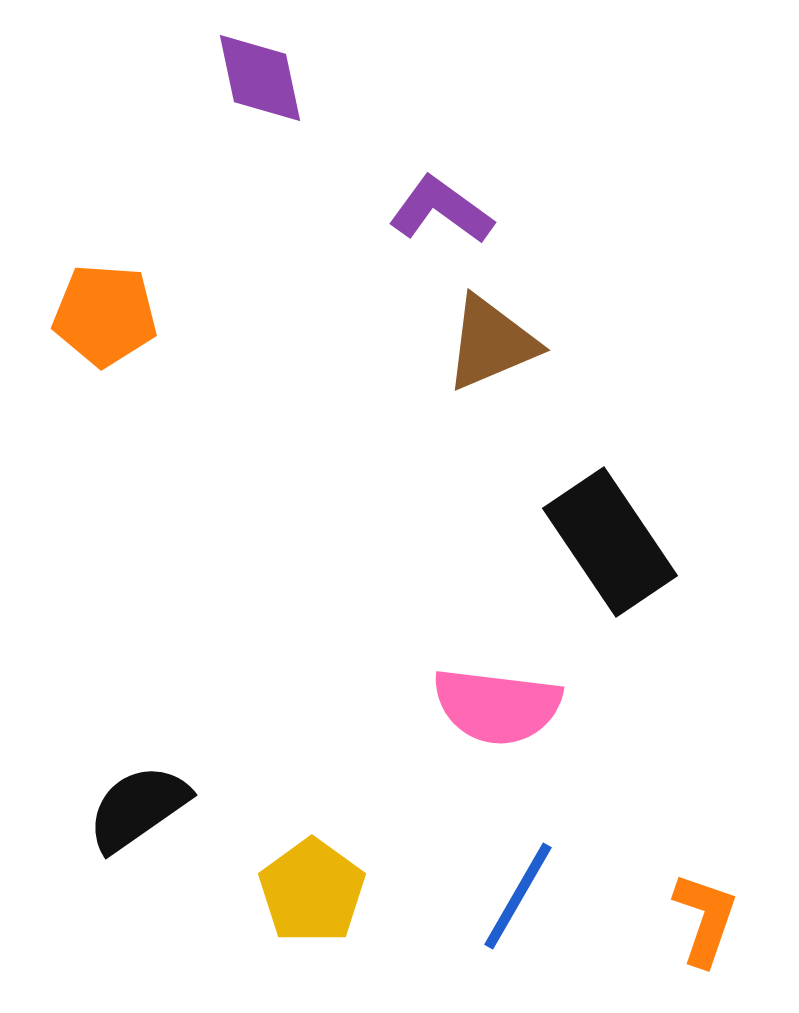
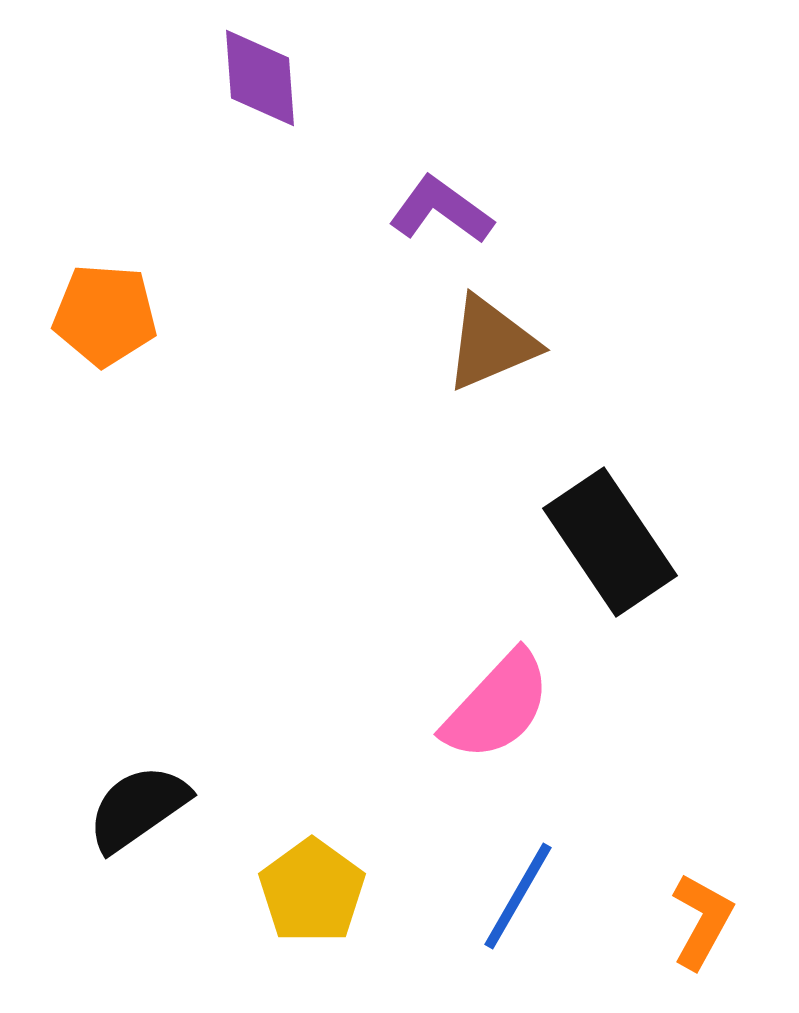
purple diamond: rotated 8 degrees clockwise
pink semicircle: rotated 54 degrees counterclockwise
orange L-shape: moved 3 px left, 2 px down; rotated 10 degrees clockwise
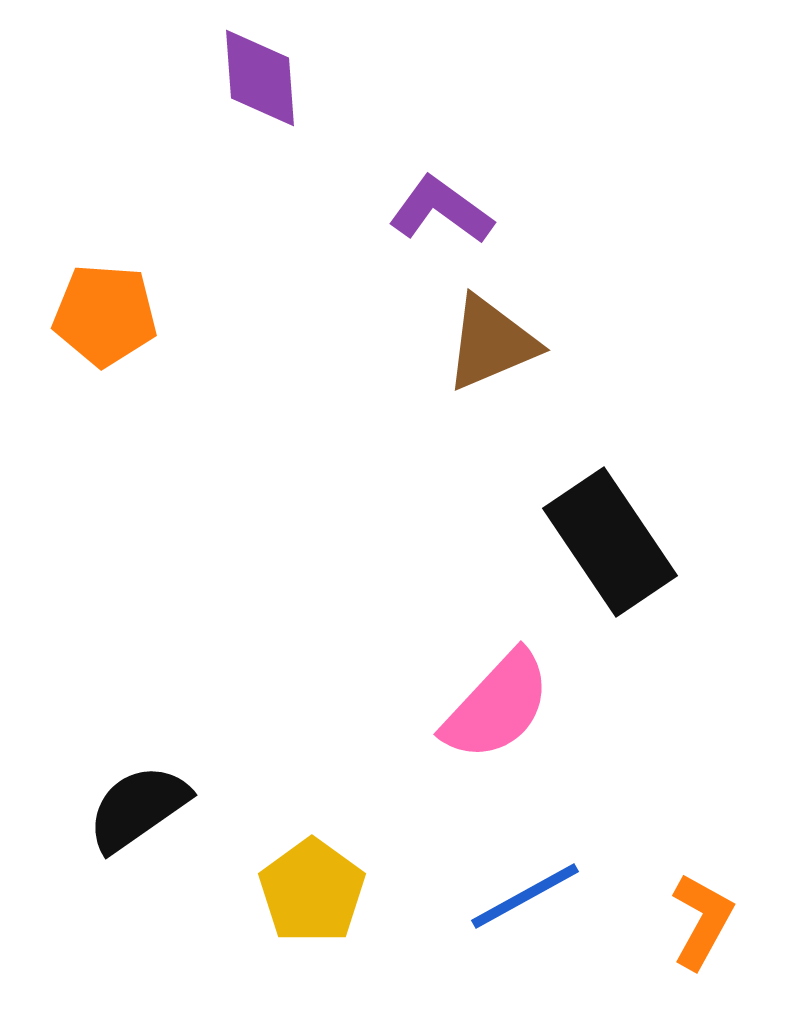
blue line: moved 7 px right; rotated 31 degrees clockwise
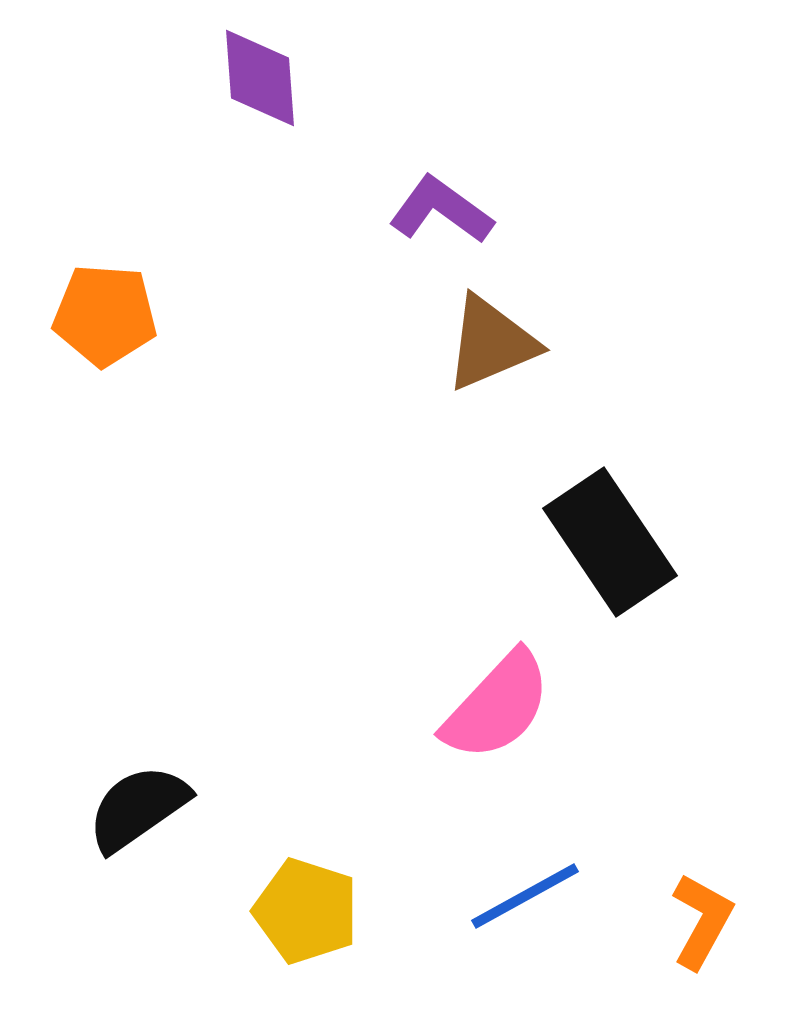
yellow pentagon: moved 6 px left, 20 px down; rotated 18 degrees counterclockwise
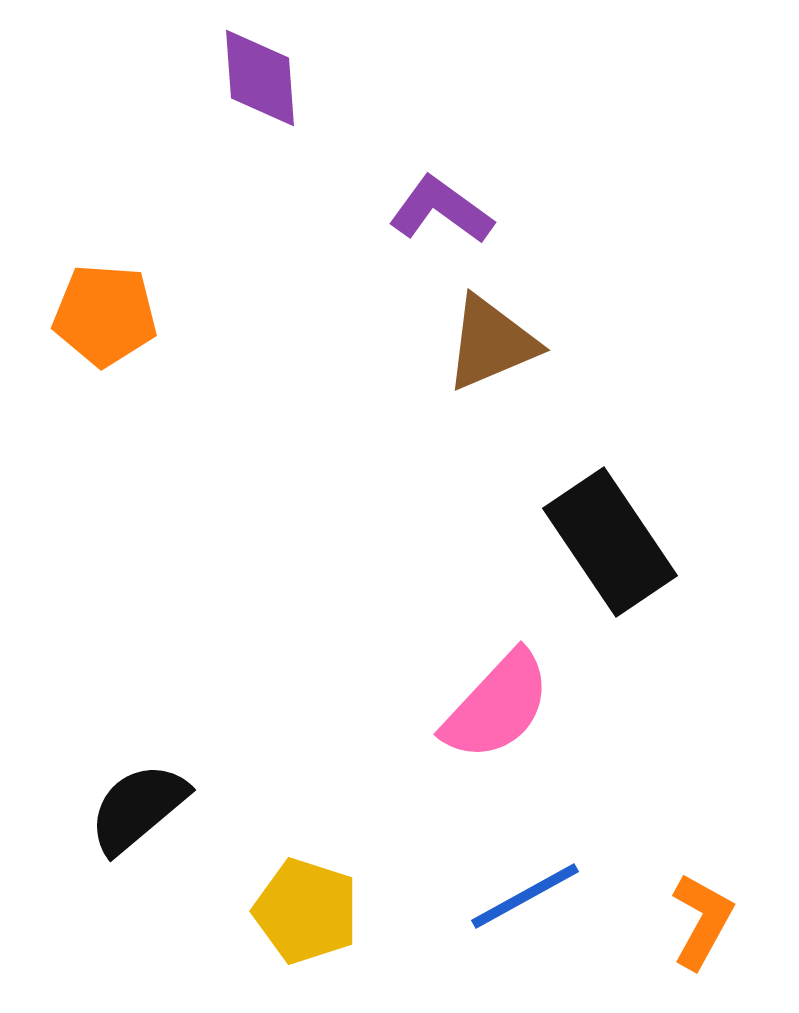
black semicircle: rotated 5 degrees counterclockwise
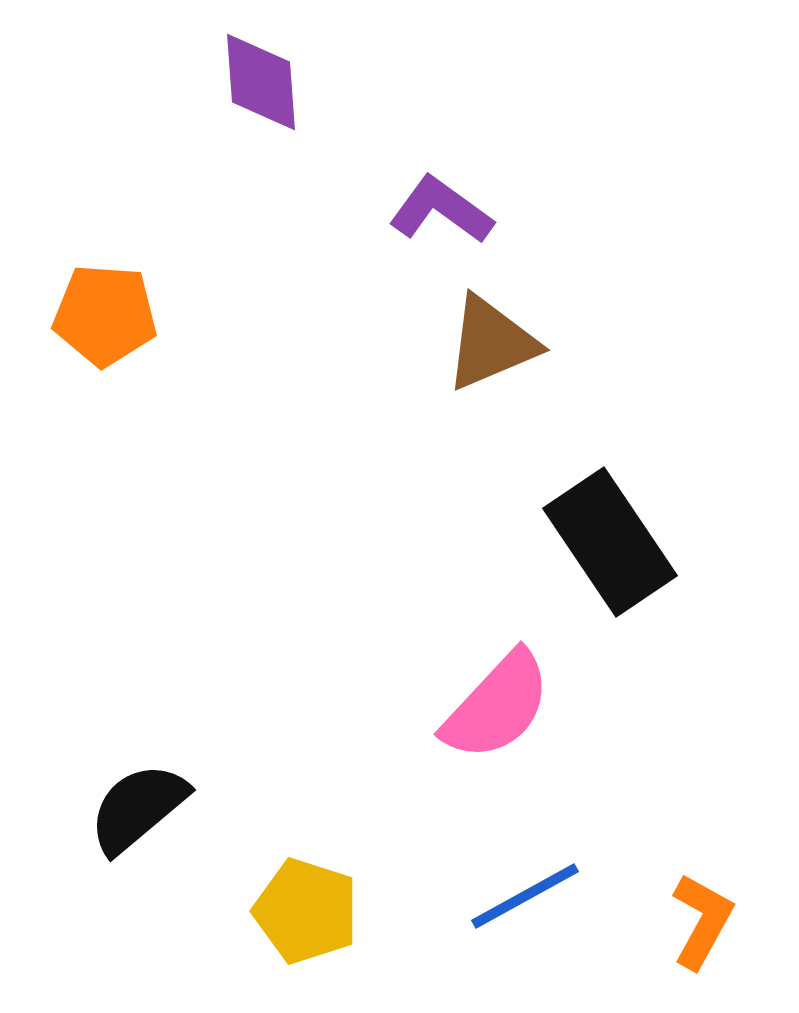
purple diamond: moved 1 px right, 4 px down
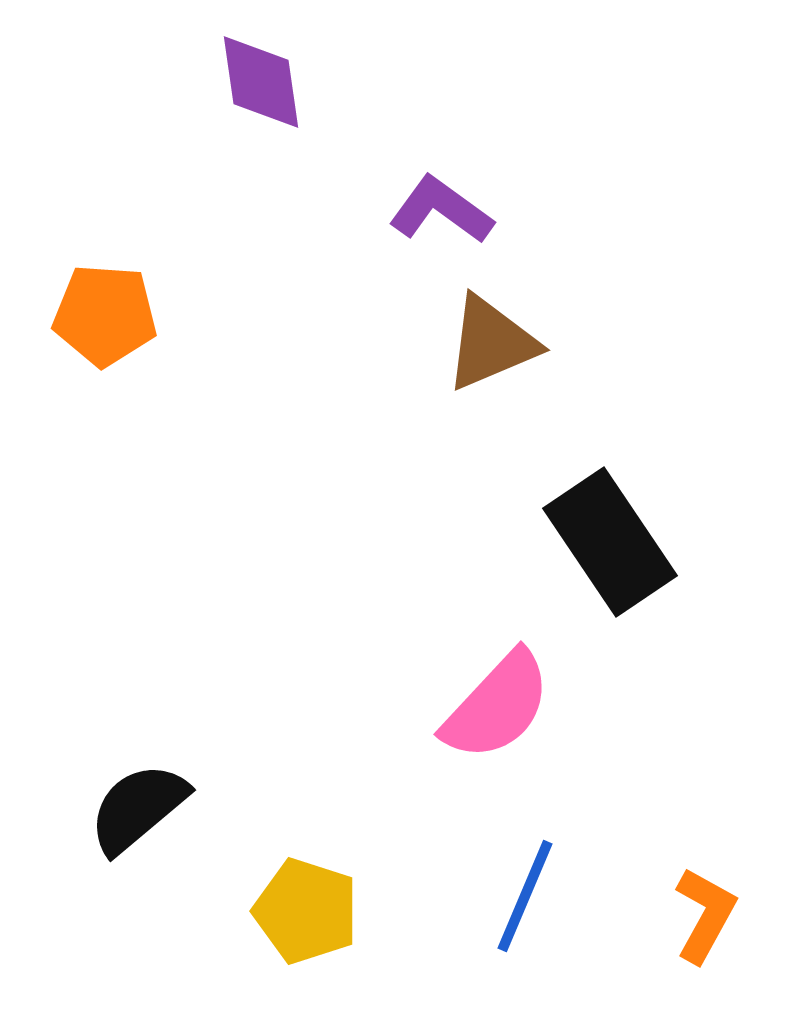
purple diamond: rotated 4 degrees counterclockwise
blue line: rotated 38 degrees counterclockwise
orange L-shape: moved 3 px right, 6 px up
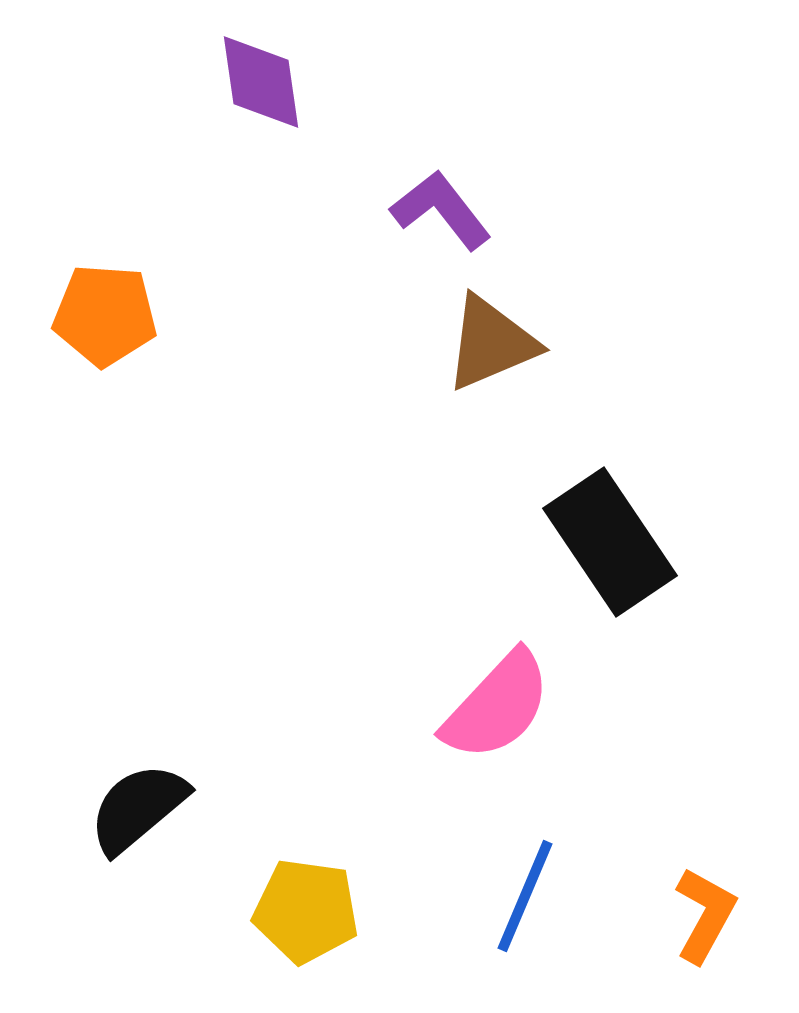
purple L-shape: rotated 16 degrees clockwise
yellow pentagon: rotated 10 degrees counterclockwise
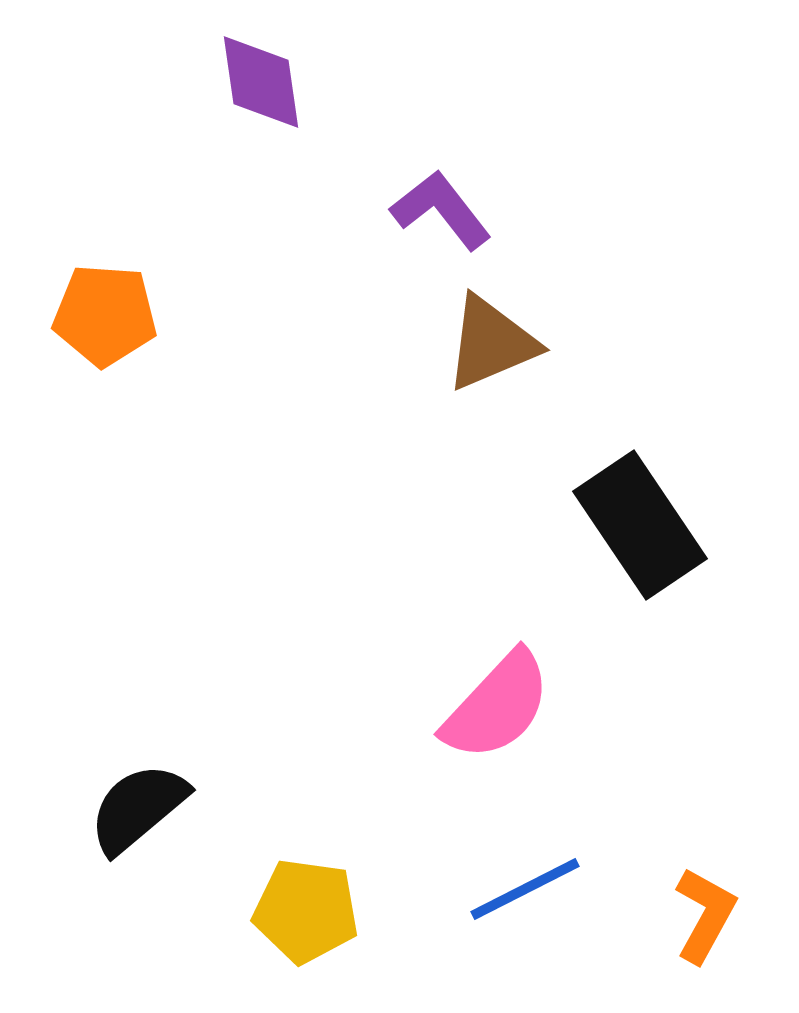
black rectangle: moved 30 px right, 17 px up
blue line: moved 7 px up; rotated 40 degrees clockwise
